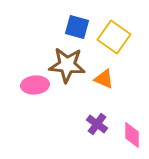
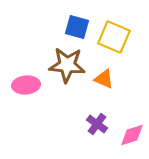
yellow square: rotated 12 degrees counterclockwise
pink ellipse: moved 9 px left
pink diamond: rotated 72 degrees clockwise
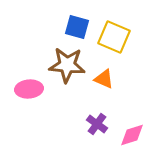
pink ellipse: moved 3 px right, 4 px down
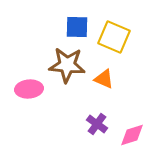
blue square: rotated 15 degrees counterclockwise
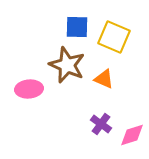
brown star: rotated 18 degrees clockwise
purple cross: moved 4 px right
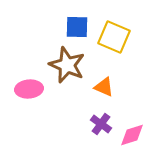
orange triangle: moved 8 px down
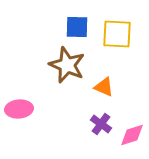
yellow square: moved 3 px right, 3 px up; rotated 20 degrees counterclockwise
pink ellipse: moved 10 px left, 20 px down
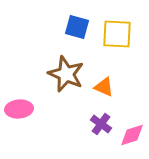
blue square: rotated 15 degrees clockwise
brown star: moved 1 px left, 9 px down
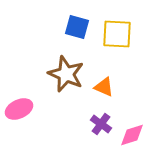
pink ellipse: rotated 20 degrees counterclockwise
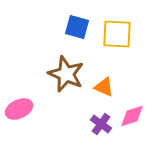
pink diamond: moved 19 px up
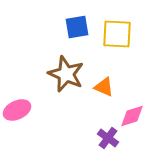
blue square: rotated 25 degrees counterclockwise
pink ellipse: moved 2 px left, 1 px down
purple cross: moved 7 px right, 14 px down
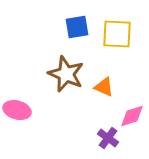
pink ellipse: rotated 40 degrees clockwise
